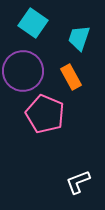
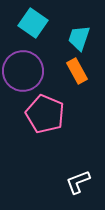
orange rectangle: moved 6 px right, 6 px up
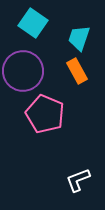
white L-shape: moved 2 px up
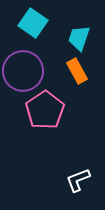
pink pentagon: moved 4 px up; rotated 15 degrees clockwise
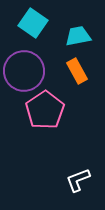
cyan trapezoid: moved 1 px left, 2 px up; rotated 60 degrees clockwise
purple circle: moved 1 px right
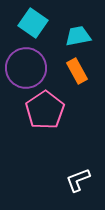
purple circle: moved 2 px right, 3 px up
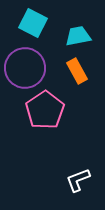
cyan square: rotated 8 degrees counterclockwise
purple circle: moved 1 px left
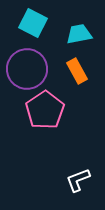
cyan trapezoid: moved 1 px right, 2 px up
purple circle: moved 2 px right, 1 px down
